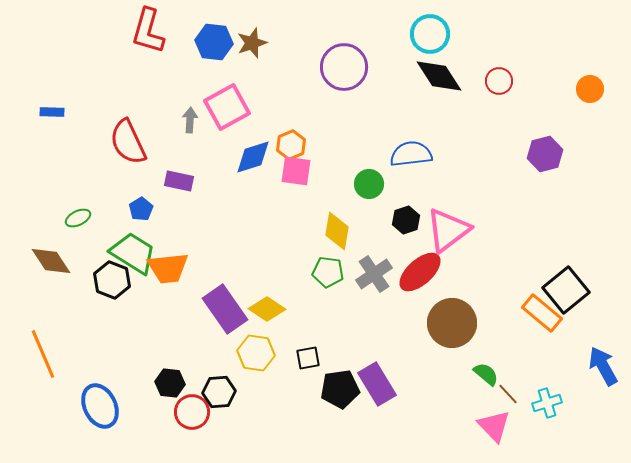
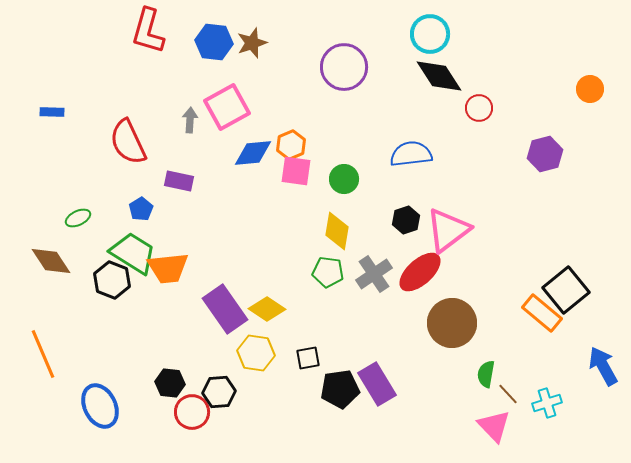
red circle at (499, 81): moved 20 px left, 27 px down
blue diamond at (253, 157): moved 4 px up; rotated 12 degrees clockwise
green circle at (369, 184): moved 25 px left, 5 px up
green semicircle at (486, 374): rotated 120 degrees counterclockwise
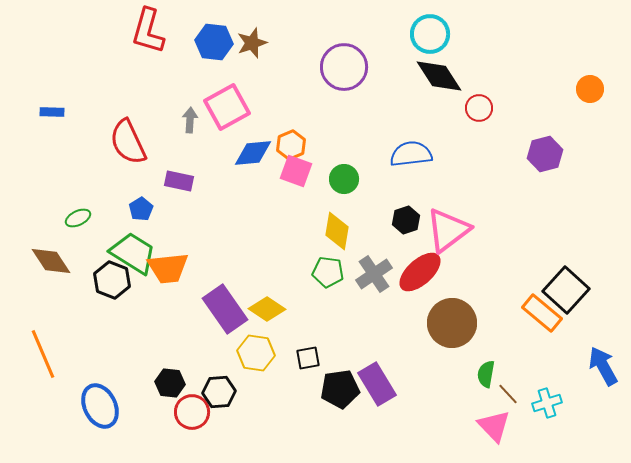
pink square at (296, 171): rotated 12 degrees clockwise
black square at (566, 290): rotated 9 degrees counterclockwise
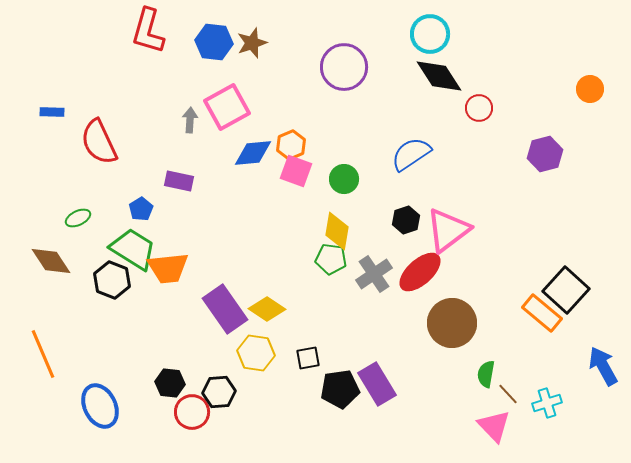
red semicircle at (128, 142): moved 29 px left
blue semicircle at (411, 154): rotated 27 degrees counterclockwise
green trapezoid at (133, 253): moved 4 px up
green pentagon at (328, 272): moved 3 px right, 13 px up
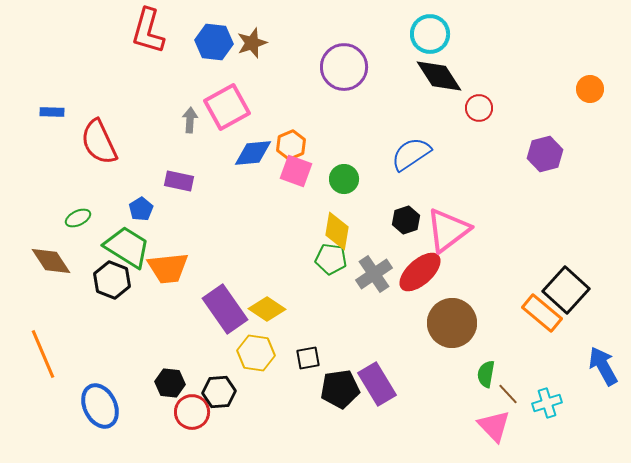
green trapezoid at (133, 249): moved 6 px left, 2 px up
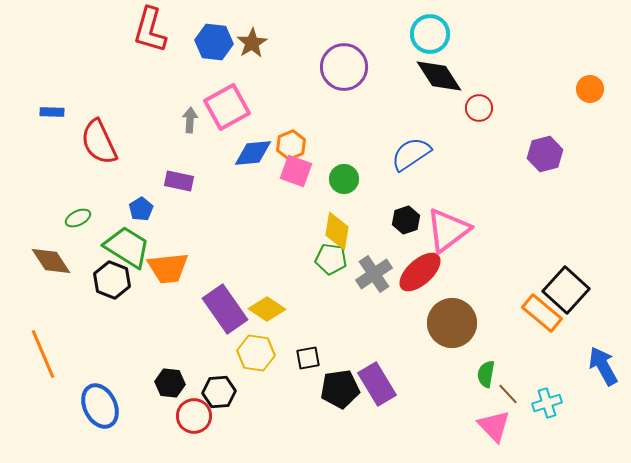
red L-shape at (148, 31): moved 2 px right, 1 px up
brown star at (252, 43): rotated 12 degrees counterclockwise
red circle at (192, 412): moved 2 px right, 4 px down
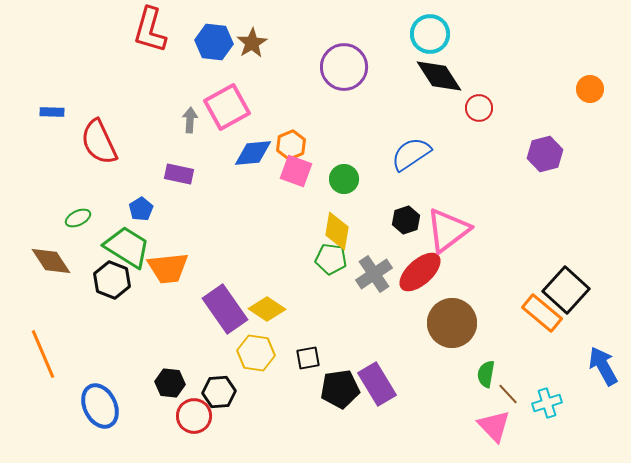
purple rectangle at (179, 181): moved 7 px up
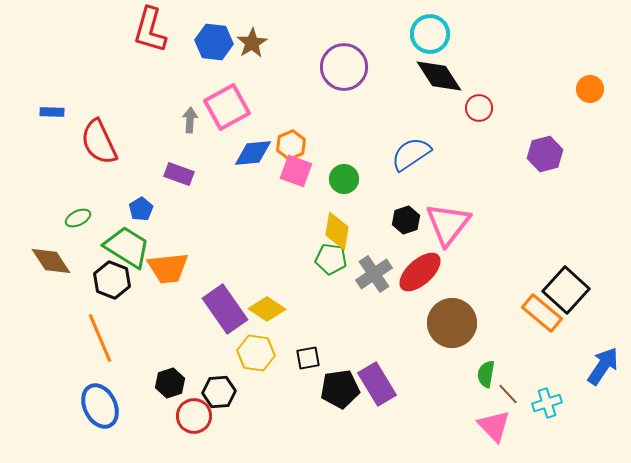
purple rectangle at (179, 174): rotated 8 degrees clockwise
pink triangle at (448, 230): moved 6 px up; rotated 15 degrees counterclockwise
orange line at (43, 354): moved 57 px right, 16 px up
blue arrow at (603, 366): rotated 63 degrees clockwise
black hexagon at (170, 383): rotated 24 degrees counterclockwise
